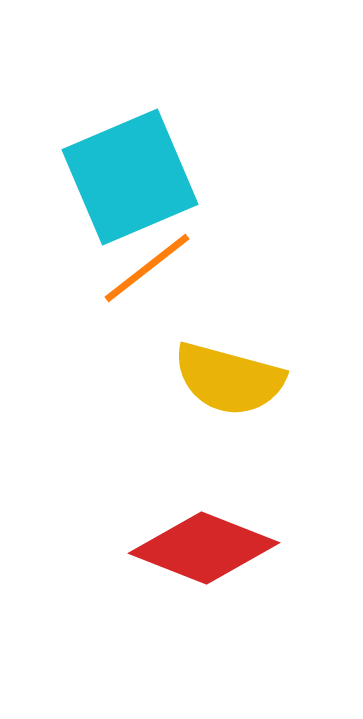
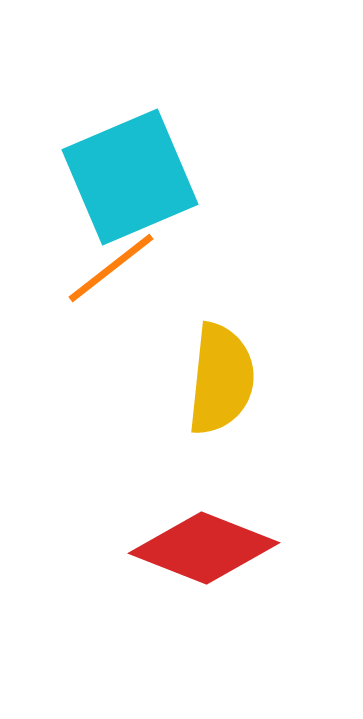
orange line: moved 36 px left
yellow semicircle: moved 8 px left; rotated 99 degrees counterclockwise
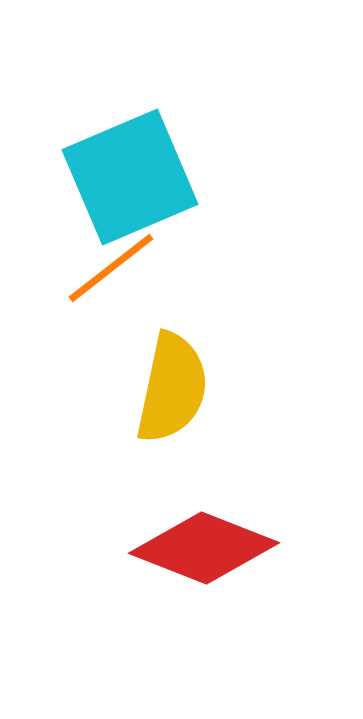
yellow semicircle: moved 49 px left, 9 px down; rotated 6 degrees clockwise
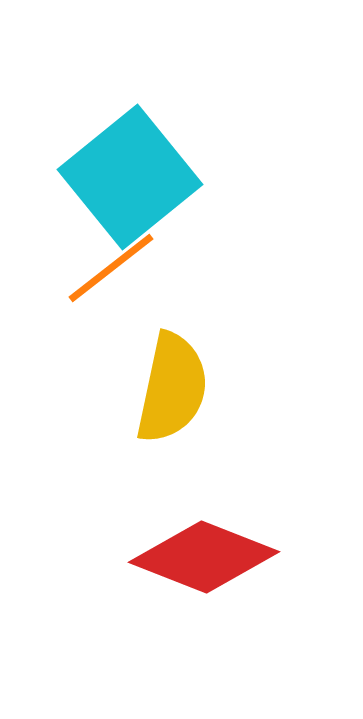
cyan square: rotated 16 degrees counterclockwise
red diamond: moved 9 px down
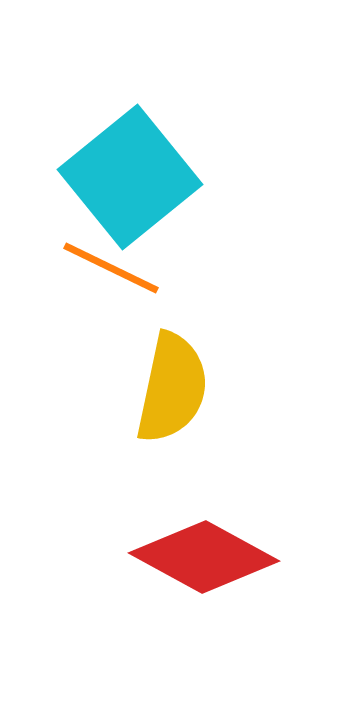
orange line: rotated 64 degrees clockwise
red diamond: rotated 7 degrees clockwise
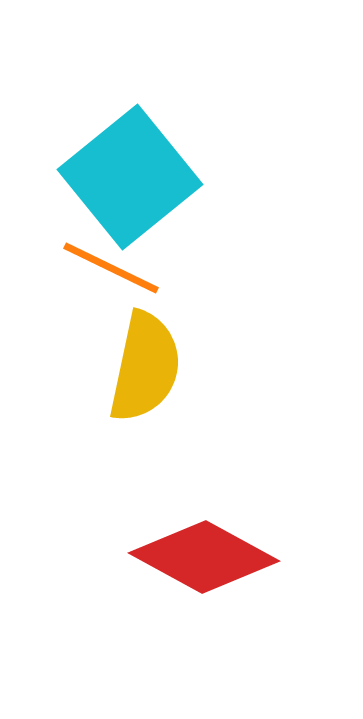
yellow semicircle: moved 27 px left, 21 px up
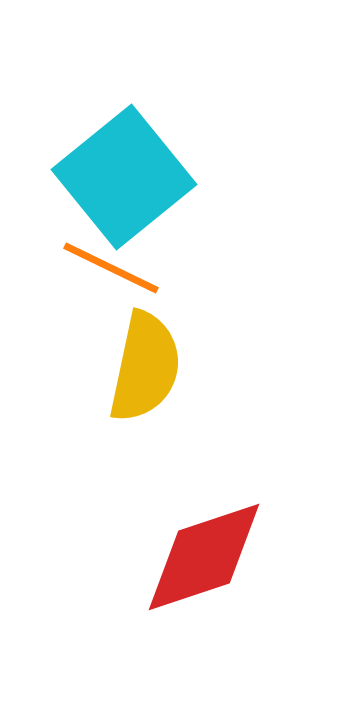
cyan square: moved 6 px left
red diamond: rotated 47 degrees counterclockwise
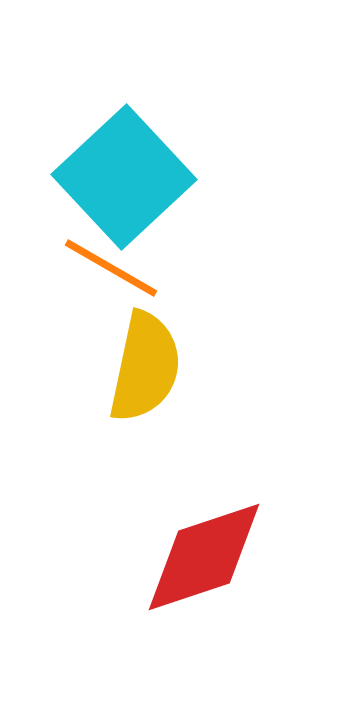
cyan square: rotated 4 degrees counterclockwise
orange line: rotated 4 degrees clockwise
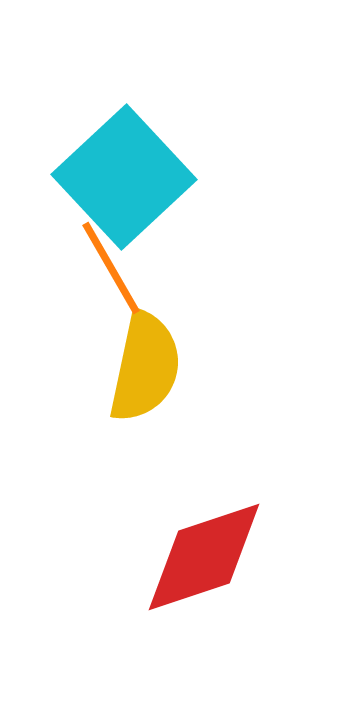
orange line: rotated 30 degrees clockwise
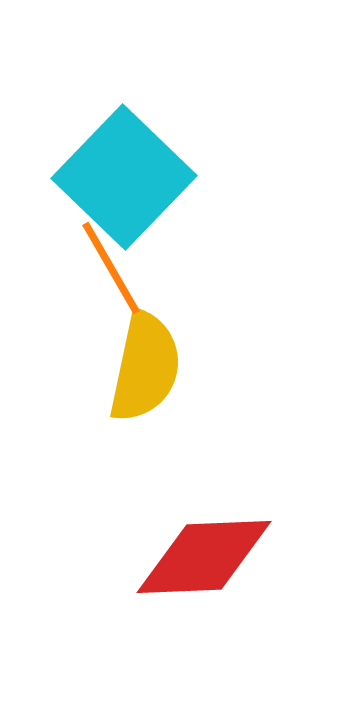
cyan square: rotated 3 degrees counterclockwise
red diamond: rotated 16 degrees clockwise
